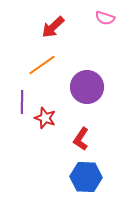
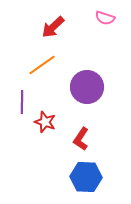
red star: moved 4 px down
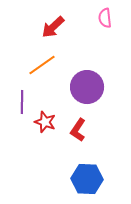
pink semicircle: rotated 66 degrees clockwise
red L-shape: moved 3 px left, 9 px up
blue hexagon: moved 1 px right, 2 px down
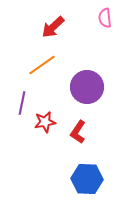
purple line: moved 1 px down; rotated 10 degrees clockwise
red star: rotated 30 degrees counterclockwise
red L-shape: moved 2 px down
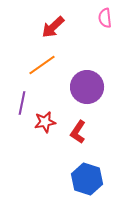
blue hexagon: rotated 16 degrees clockwise
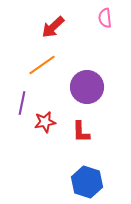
red L-shape: moved 3 px right; rotated 35 degrees counterclockwise
blue hexagon: moved 3 px down
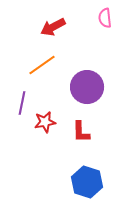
red arrow: rotated 15 degrees clockwise
